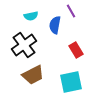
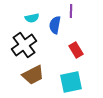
purple line: rotated 32 degrees clockwise
cyan semicircle: moved 1 px right, 2 px down
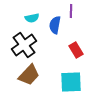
brown trapezoid: moved 4 px left; rotated 20 degrees counterclockwise
cyan square: rotated 10 degrees clockwise
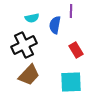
black cross: rotated 10 degrees clockwise
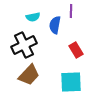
cyan semicircle: moved 1 px right, 1 px up
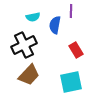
cyan square: rotated 10 degrees counterclockwise
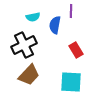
cyan square: rotated 15 degrees clockwise
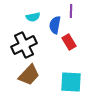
red rectangle: moved 7 px left, 8 px up
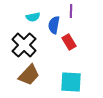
blue semicircle: moved 1 px left
black cross: rotated 20 degrees counterclockwise
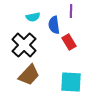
blue semicircle: rotated 18 degrees counterclockwise
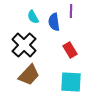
cyan semicircle: rotated 72 degrees clockwise
blue semicircle: moved 3 px up
red rectangle: moved 1 px right, 8 px down
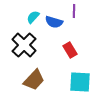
purple line: moved 3 px right
cyan semicircle: rotated 72 degrees clockwise
blue semicircle: rotated 66 degrees counterclockwise
brown trapezoid: moved 5 px right, 5 px down
cyan square: moved 9 px right
